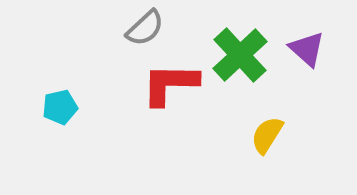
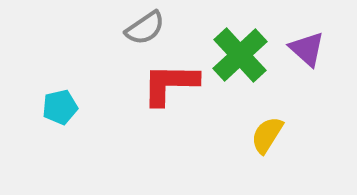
gray semicircle: rotated 9 degrees clockwise
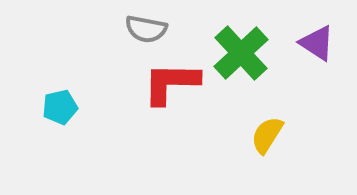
gray semicircle: moved 1 px right, 1 px down; rotated 45 degrees clockwise
purple triangle: moved 10 px right, 6 px up; rotated 9 degrees counterclockwise
green cross: moved 1 px right, 2 px up
red L-shape: moved 1 px right, 1 px up
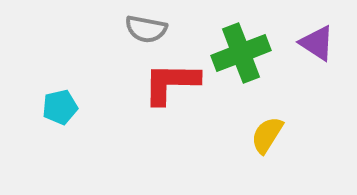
green cross: rotated 22 degrees clockwise
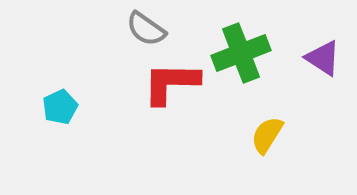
gray semicircle: rotated 24 degrees clockwise
purple triangle: moved 6 px right, 15 px down
cyan pentagon: rotated 12 degrees counterclockwise
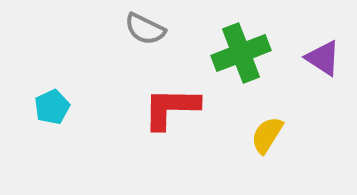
gray semicircle: moved 1 px left; rotated 9 degrees counterclockwise
red L-shape: moved 25 px down
cyan pentagon: moved 8 px left
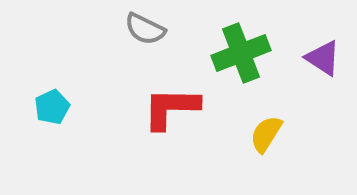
yellow semicircle: moved 1 px left, 1 px up
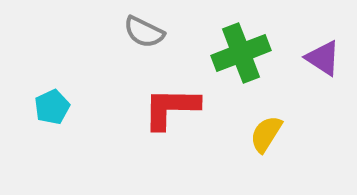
gray semicircle: moved 1 px left, 3 px down
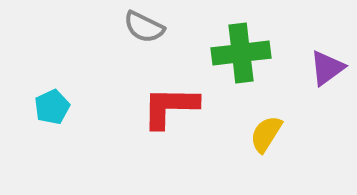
gray semicircle: moved 5 px up
green cross: rotated 14 degrees clockwise
purple triangle: moved 4 px right, 10 px down; rotated 51 degrees clockwise
red L-shape: moved 1 px left, 1 px up
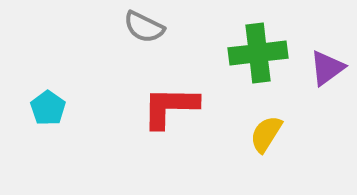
green cross: moved 17 px right
cyan pentagon: moved 4 px left, 1 px down; rotated 12 degrees counterclockwise
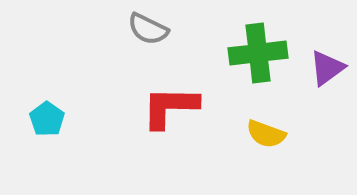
gray semicircle: moved 4 px right, 2 px down
cyan pentagon: moved 1 px left, 11 px down
yellow semicircle: rotated 102 degrees counterclockwise
